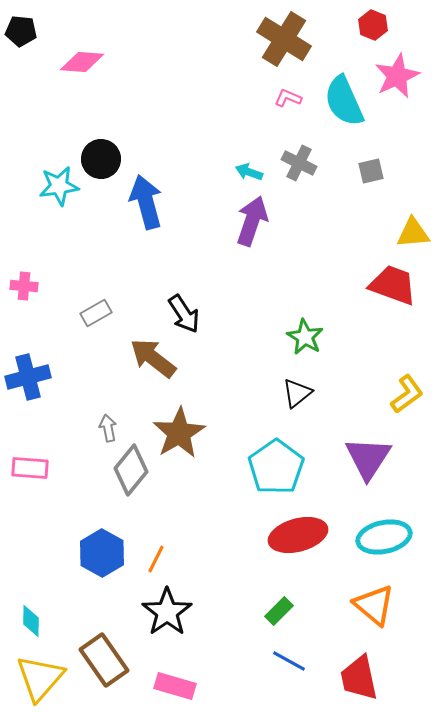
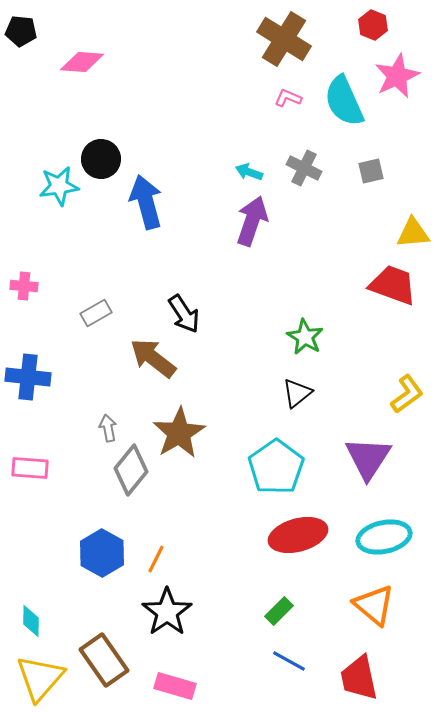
gray cross at (299, 163): moved 5 px right, 5 px down
blue cross at (28, 377): rotated 21 degrees clockwise
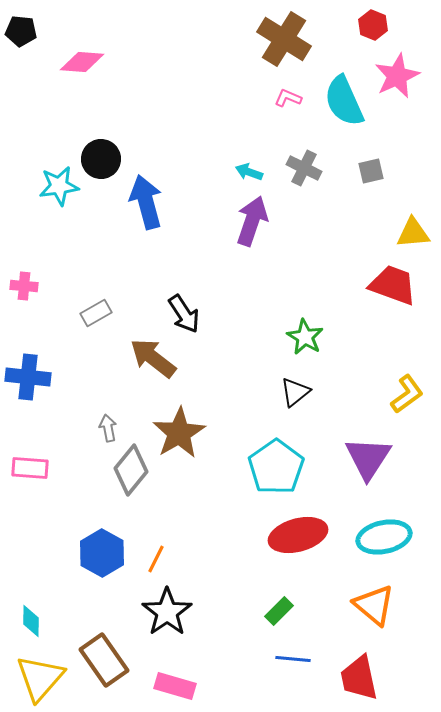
black triangle at (297, 393): moved 2 px left, 1 px up
blue line at (289, 661): moved 4 px right, 2 px up; rotated 24 degrees counterclockwise
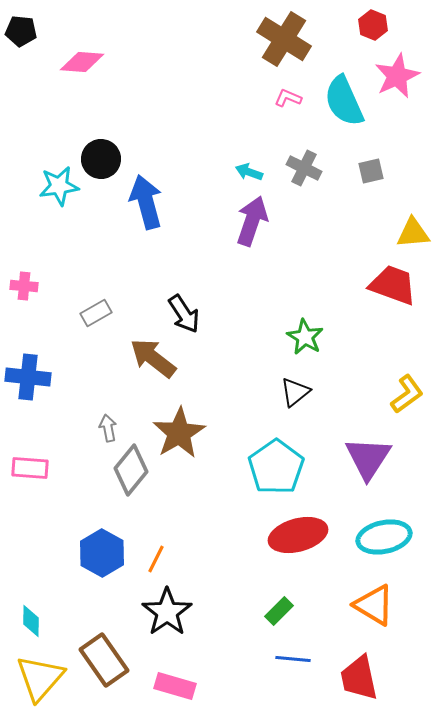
orange triangle at (374, 605): rotated 9 degrees counterclockwise
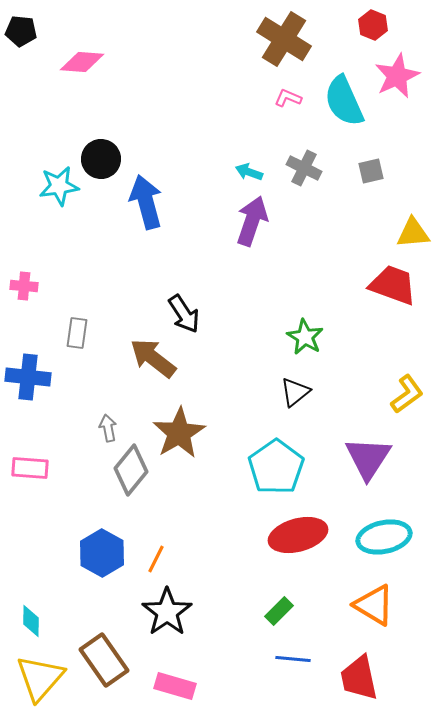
gray rectangle at (96, 313): moved 19 px left, 20 px down; rotated 52 degrees counterclockwise
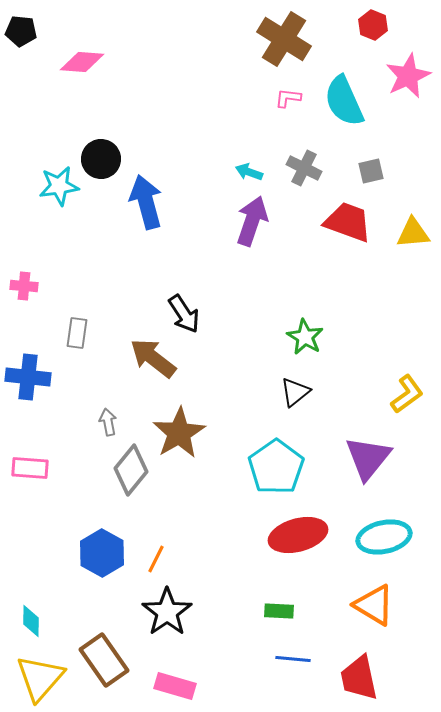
pink star at (397, 76): moved 11 px right
pink L-shape at (288, 98): rotated 16 degrees counterclockwise
red trapezoid at (393, 285): moved 45 px left, 63 px up
gray arrow at (108, 428): moved 6 px up
purple triangle at (368, 458): rotated 6 degrees clockwise
green rectangle at (279, 611): rotated 48 degrees clockwise
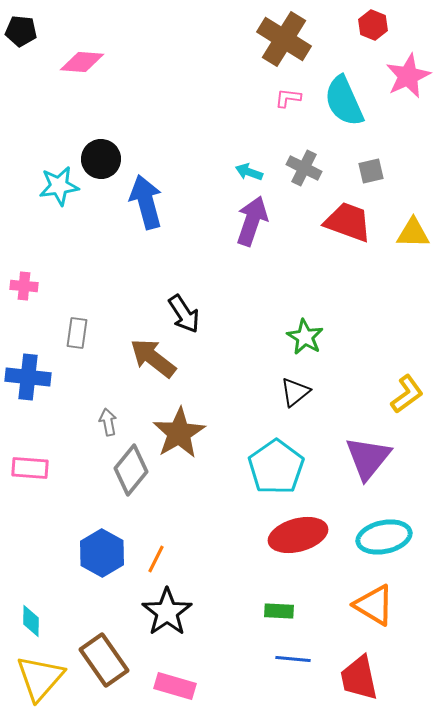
yellow triangle at (413, 233): rotated 6 degrees clockwise
